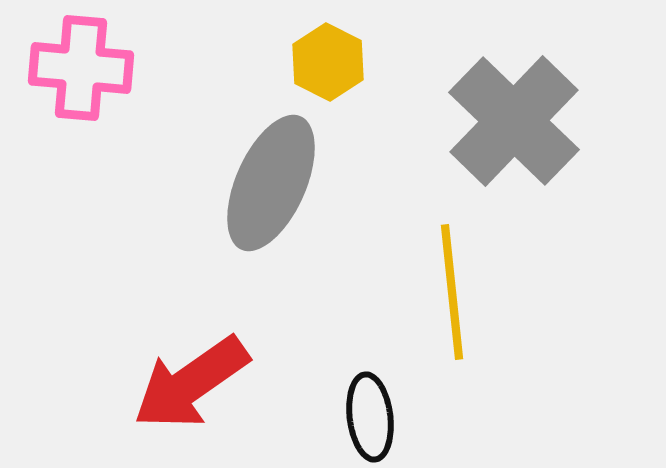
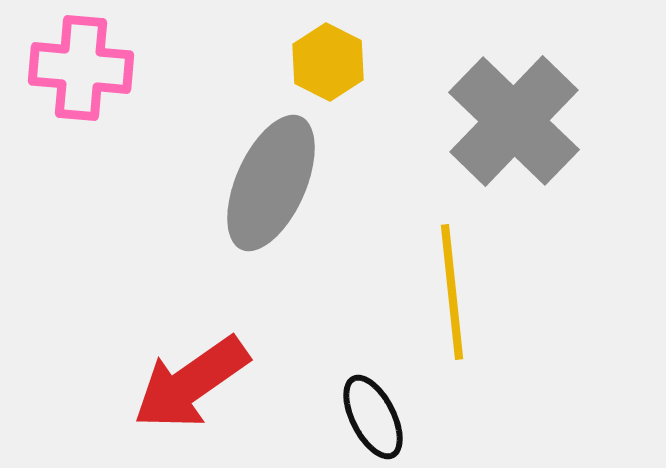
black ellipse: moved 3 px right; rotated 20 degrees counterclockwise
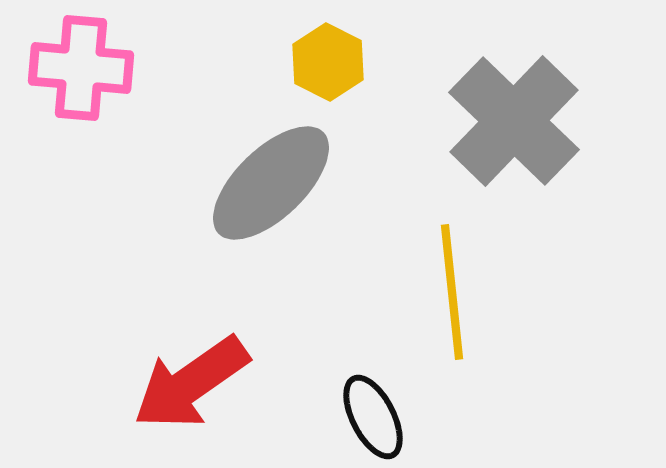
gray ellipse: rotated 22 degrees clockwise
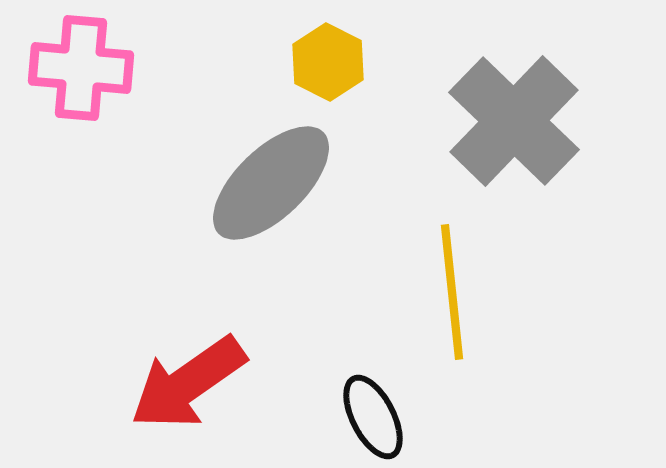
red arrow: moved 3 px left
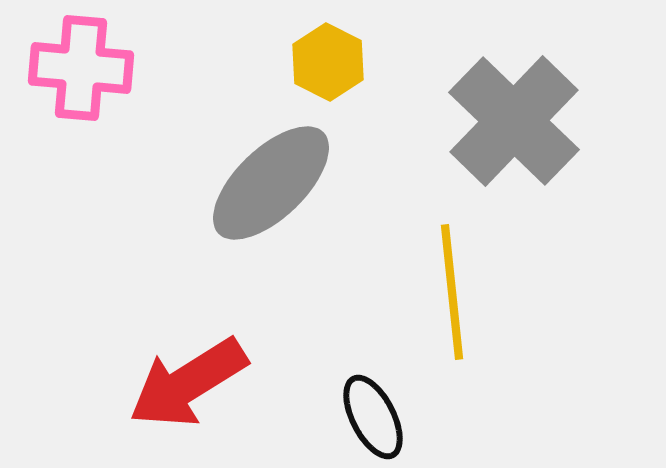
red arrow: rotated 3 degrees clockwise
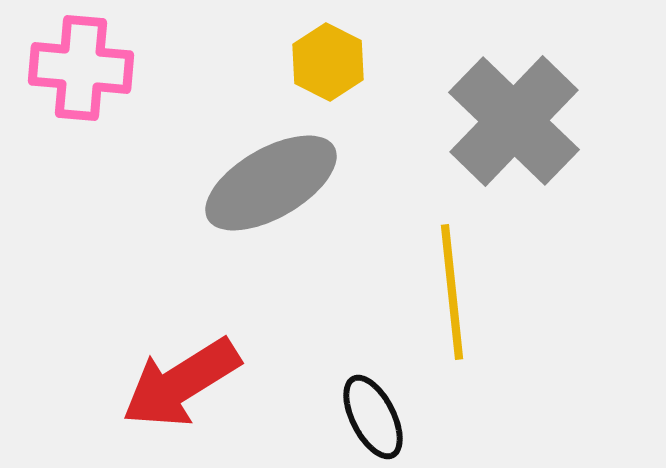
gray ellipse: rotated 14 degrees clockwise
red arrow: moved 7 px left
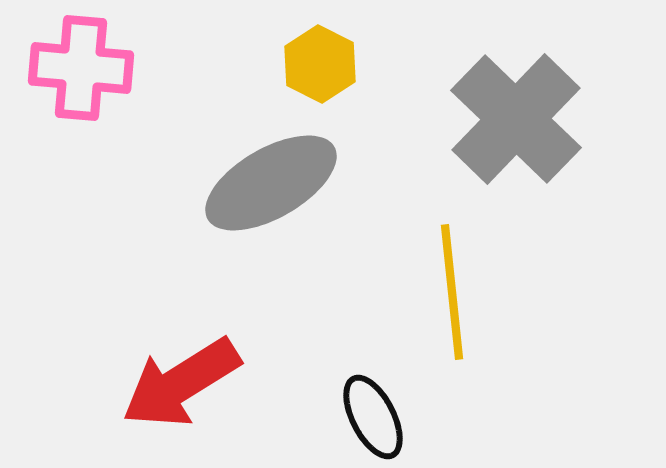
yellow hexagon: moved 8 px left, 2 px down
gray cross: moved 2 px right, 2 px up
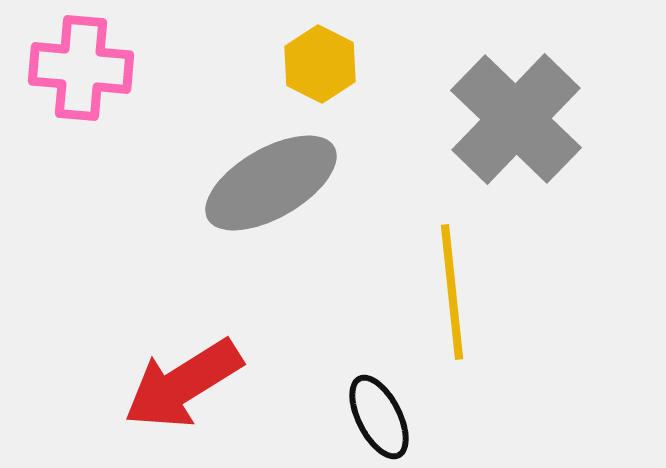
red arrow: moved 2 px right, 1 px down
black ellipse: moved 6 px right
